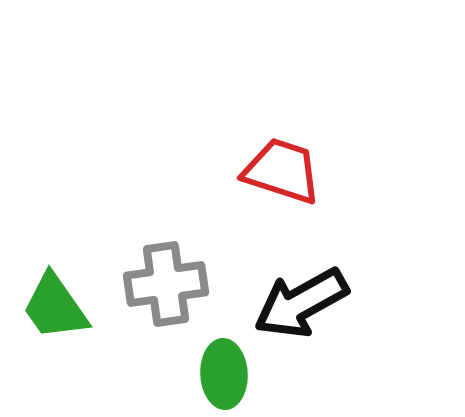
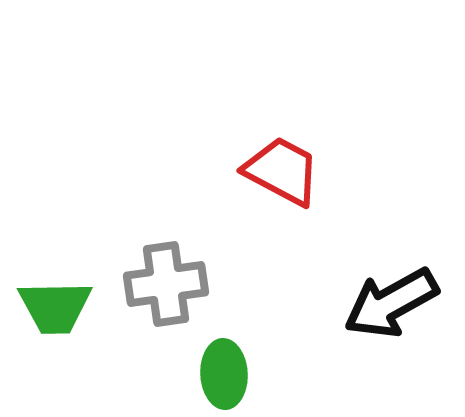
red trapezoid: rotated 10 degrees clockwise
black arrow: moved 90 px right
green trapezoid: rotated 56 degrees counterclockwise
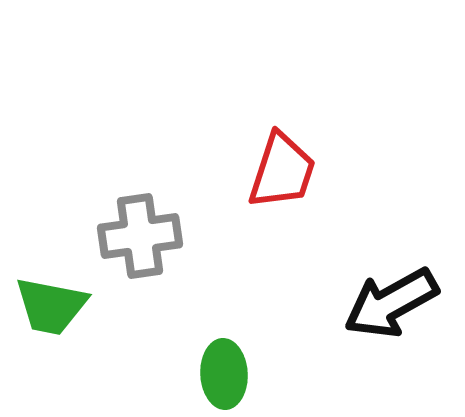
red trapezoid: rotated 80 degrees clockwise
gray cross: moved 26 px left, 48 px up
green trapezoid: moved 4 px left, 1 px up; rotated 12 degrees clockwise
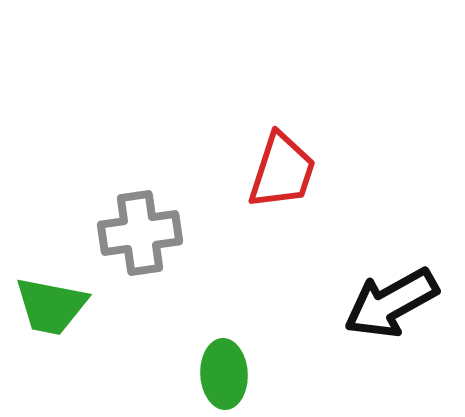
gray cross: moved 3 px up
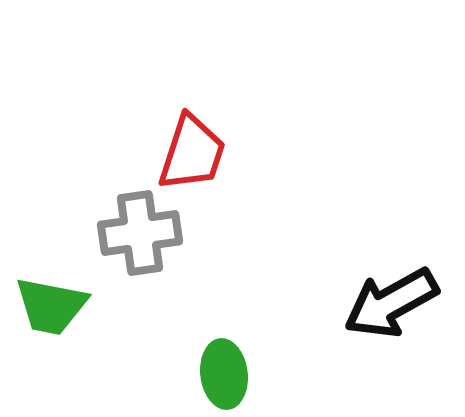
red trapezoid: moved 90 px left, 18 px up
green ellipse: rotated 4 degrees counterclockwise
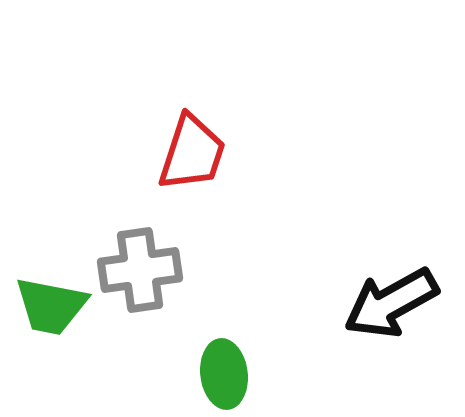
gray cross: moved 37 px down
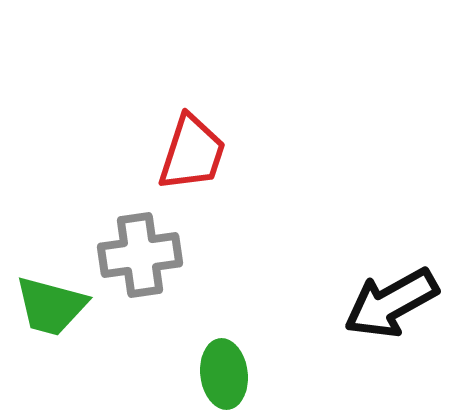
gray cross: moved 15 px up
green trapezoid: rotated 4 degrees clockwise
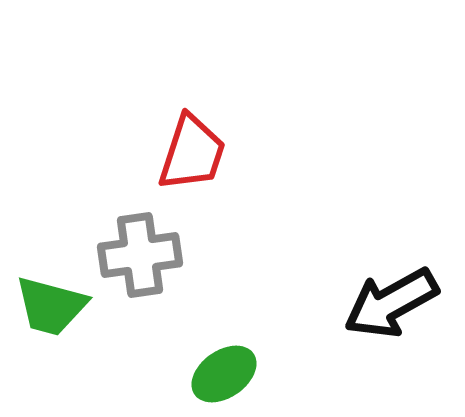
green ellipse: rotated 62 degrees clockwise
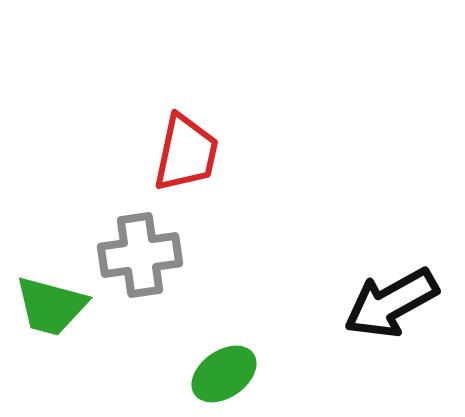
red trapezoid: moved 6 px left; rotated 6 degrees counterclockwise
